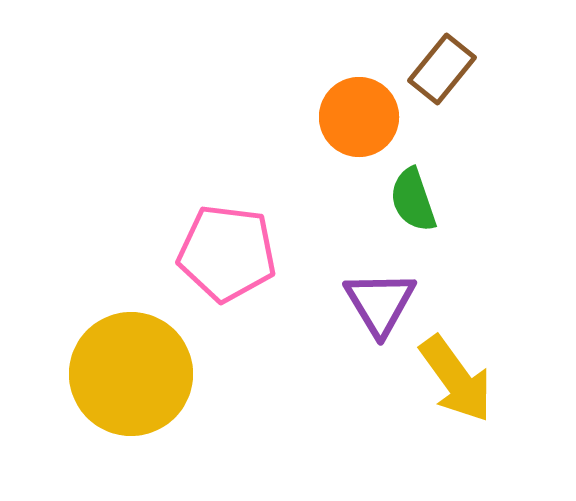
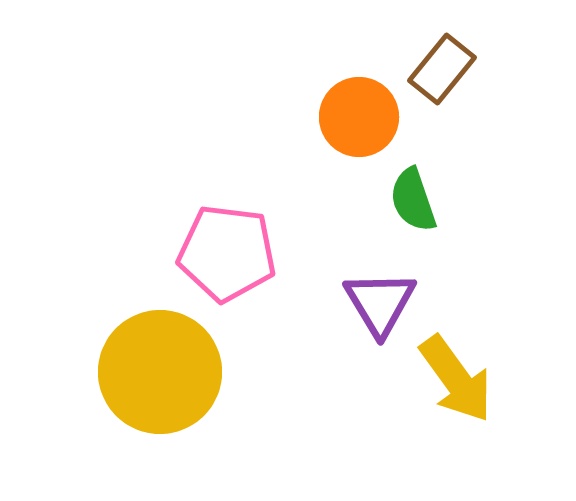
yellow circle: moved 29 px right, 2 px up
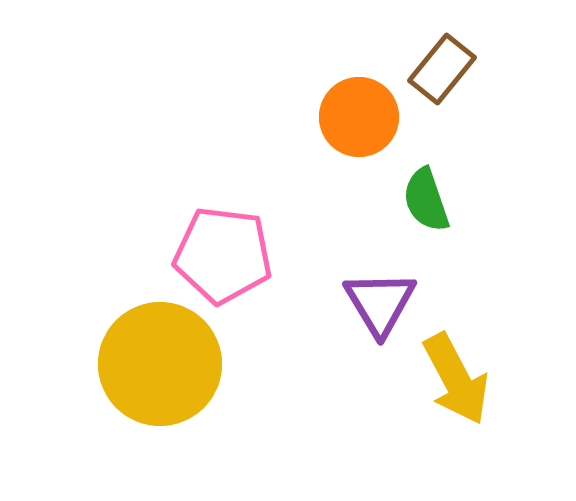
green semicircle: moved 13 px right
pink pentagon: moved 4 px left, 2 px down
yellow circle: moved 8 px up
yellow arrow: rotated 8 degrees clockwise
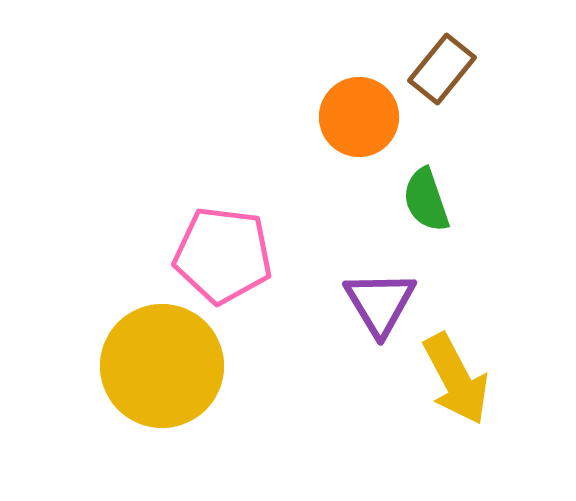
yellow circle: moved 2 px right, 2 px down
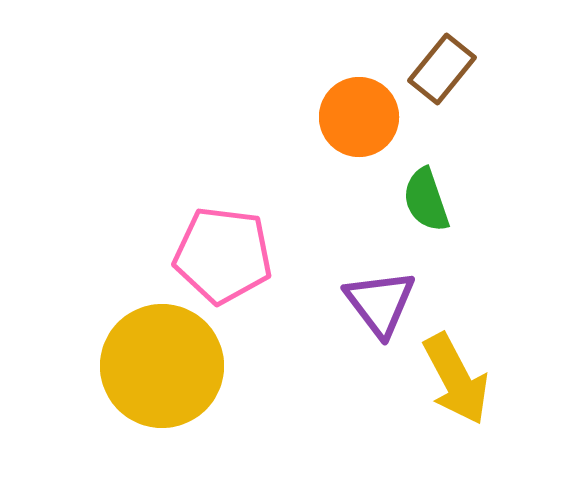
purple triangle: rotated 6 degrees counterclockwise
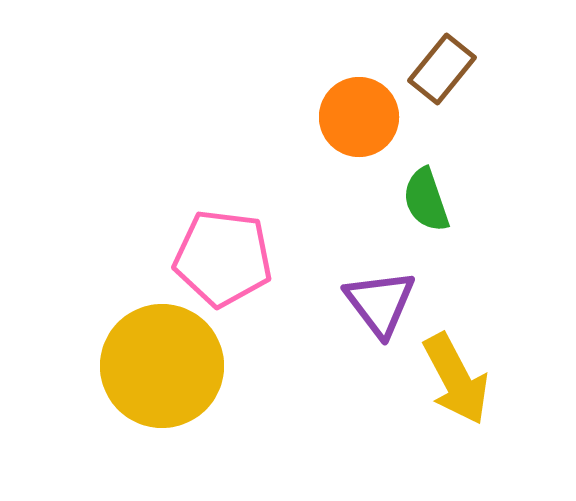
pink pentagon: moved 3 px down
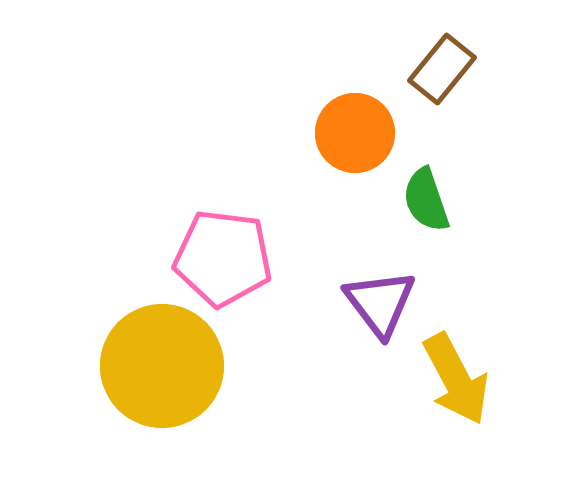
orange circle: moved 4 px left, 16 px down
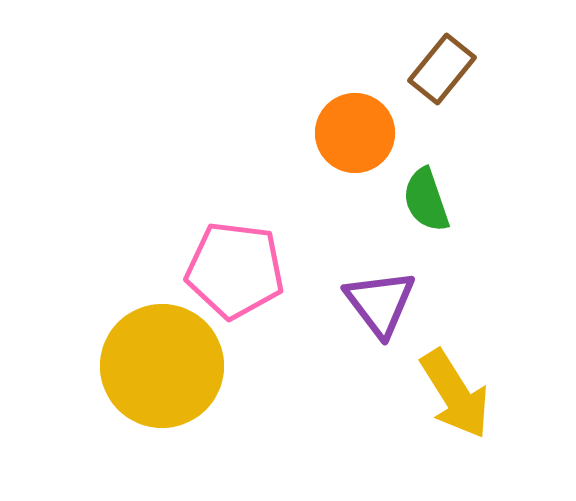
pink pentagon: moved 12 px right, 12 px down
yellow arrow: moved 1 px left, 15 px down; rotated 4 degrees counterclockwise
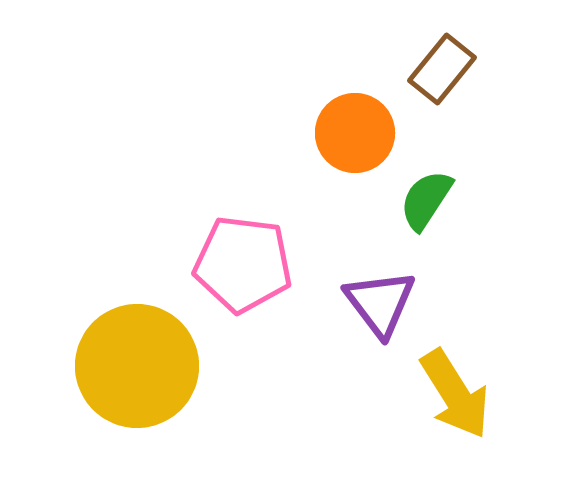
green semicircle: rotated 52 degrees clockwise
pink pentagon: moved 8 px right, 6 px up
yellow circle: moved 25 px left
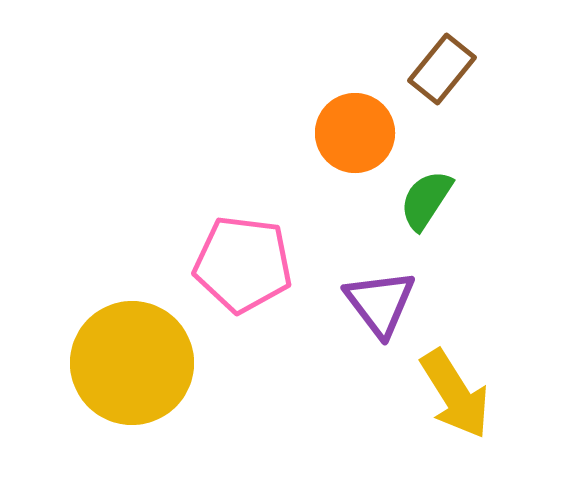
yellow circle: moved 5 px left, 3 px up
